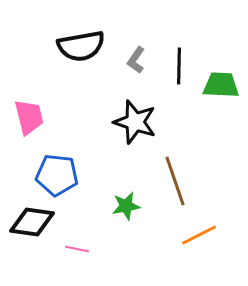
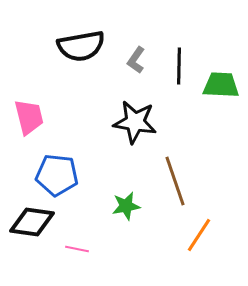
black star: rotated 9 degrees counterclockwise
orange line: rotated 30 degrees counterclockwise
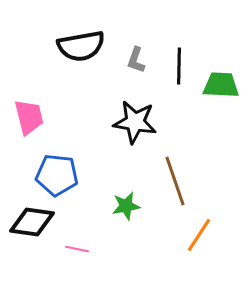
gray L-shape: rotated 16 degrees counterclockwise
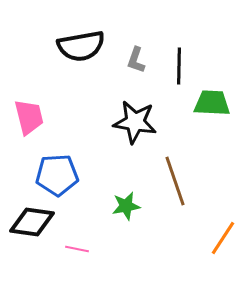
green trapezoid: moved 9 px left, 18 px down
blue pentagon: rotated 9 degrees counterclockwise
orange line: moved 24 px right, 3 px down
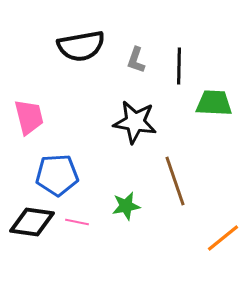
green trapezoid: moved 2 px right
orange line: rotated 18 degrees clockwise
pink line: moved 27 px up
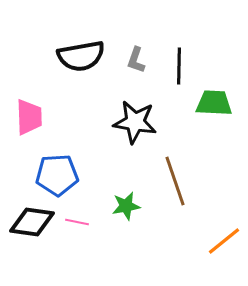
black semicircle: moved 10 px down
pink trapezoid: rotated 12 degrees clockwise
orange line: moved 1 px right, 3 px down
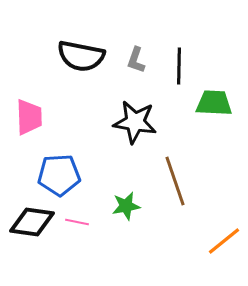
black semicircle: rotated 21 degrees clockwise
blue pentagon: moved 2 px right
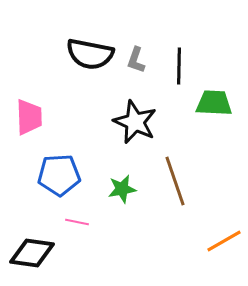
black semicircle: moved 9 px right, 2 px up
black star: rotated 15 degrees clockwise
green star: moved 4 px left, 17 px up
black diamond: moved 31 px down
orange line: rotated 9 degrees clockwise
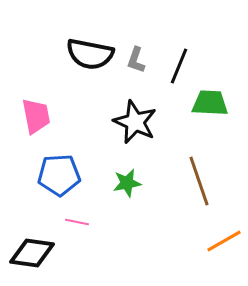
black line: rotated 21 degrees clockwise
green trapezoid: moved 4 px left
pink trapezoid: moved 7 px right, 1 px up; rotated 9 degrees counterclockwise
brown line: moved 24 px right
green star: moved 5 px right, 6 px up
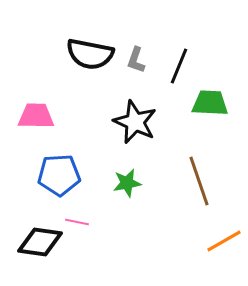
pink trapezoid: rotated 78 degrees counterclockwise
black diamond: moved 8 px right, 11 px up
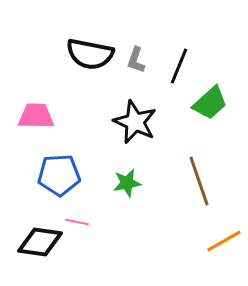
green trapezoid: rotated 135 degrees clockwise
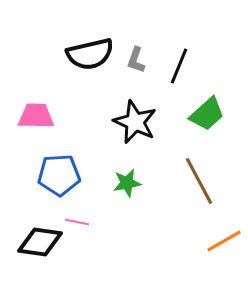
black semicircle: rotated 24 degrees counterclockwise
green trapezoid: moved 3 px left, 11 px down
brown line: rotated 9 degrees counterclockwise
